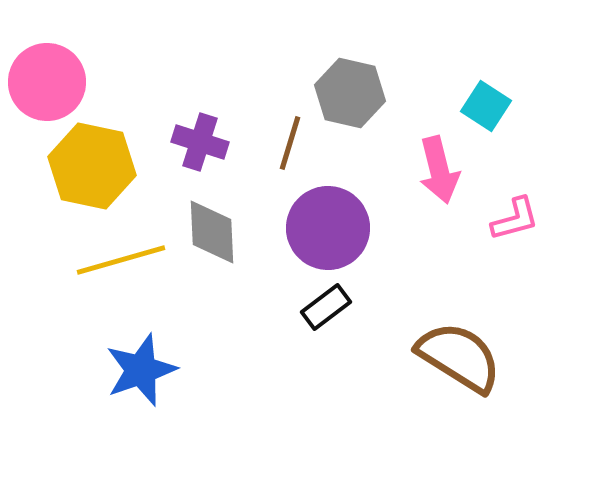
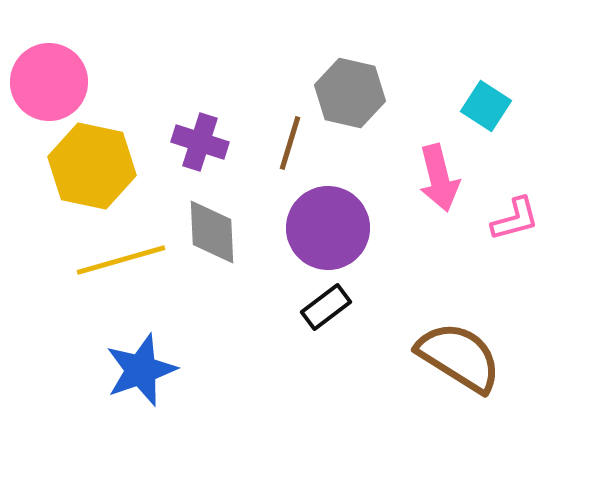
pink circle: moved 2 px right
pink arrow: moved 8 px down
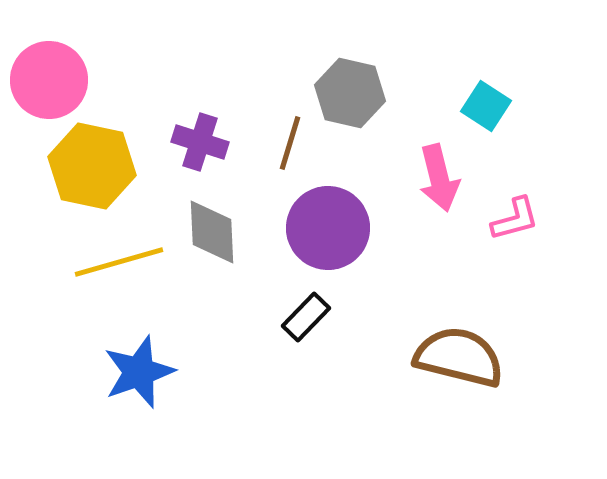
pink circle: moved 2 px up
yellow line: moved 2 px left, 2 px down
black rectangle: moved 20 px left, 10 px down; rotated 9 degrees counterclockwise
brown semicircle: rotated 18 degrees counterclockwise
blue star: moved 2 px left, 2 px down
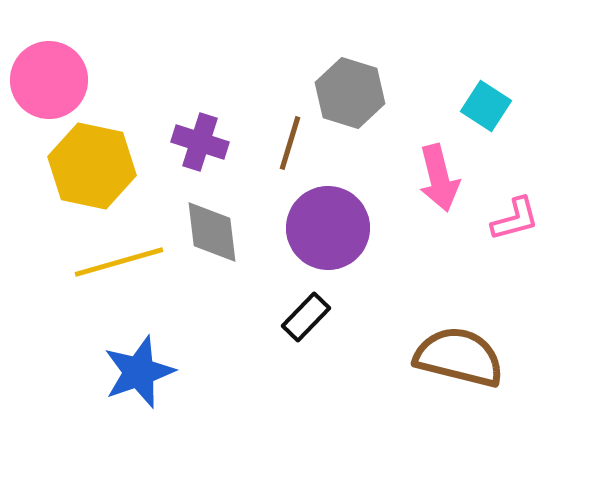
gray hexagon: rotated 4 degrees clockwise
gray diamond: rotated 4 degrees counterclockwise
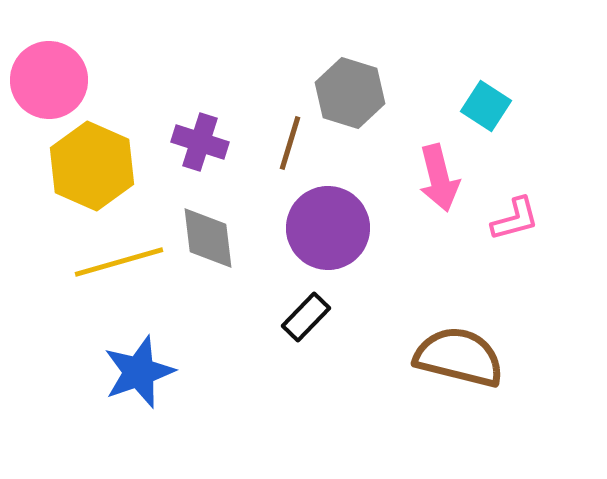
yellow hexagon: rotated 12 degrees clockwise
gray diamond: moved 4 px left, 6 px down
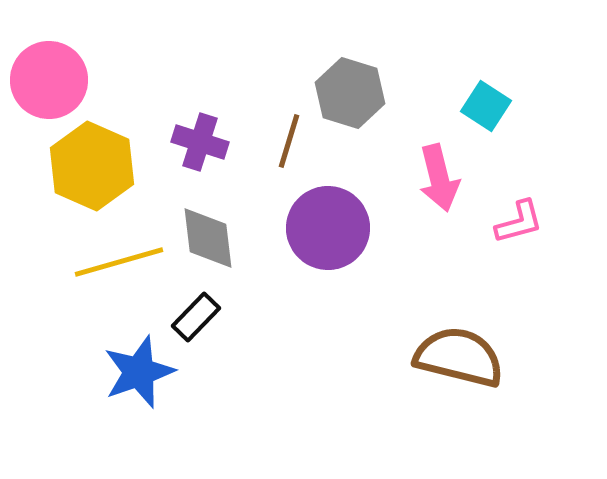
brown line: moved 1 px left, 2 px up
pink L-shape: moved 4 px right, 3 px down
black rectangle: moved 110 px left
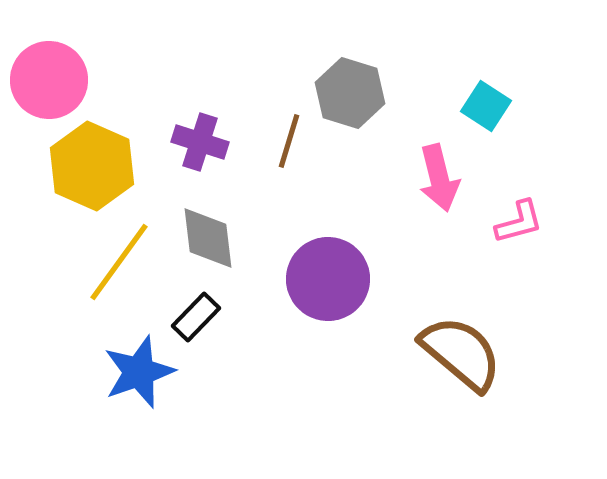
purple circle: moved 51 px down
yellow line: rotated 38 degrees counterclockwise
brown semicircle: moved 2 px right, 4 px up; rotated 26 degrees clockwise
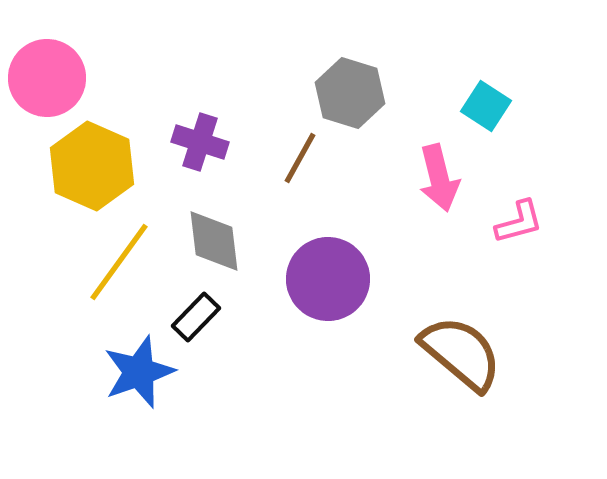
pink circle: moved 2 px left, 2 px up
brown line: moved 11 px right, 17 px down; rotated 12 degrees clockwise
gray diamond: moved 6 px right, 3 px down
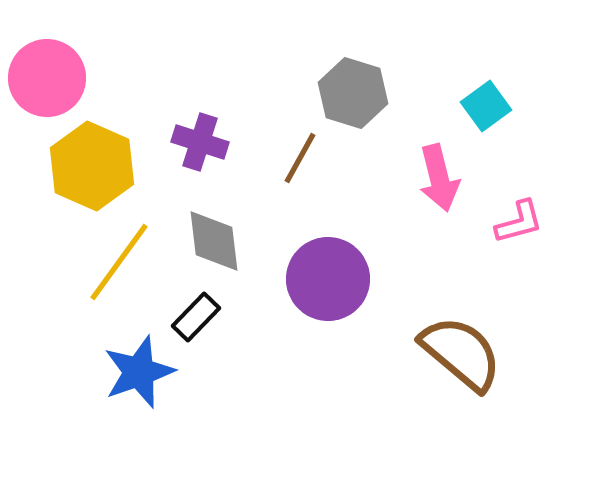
gray hexagon: moved 3 px right
cyan square: rotated 21 degrees clockwise
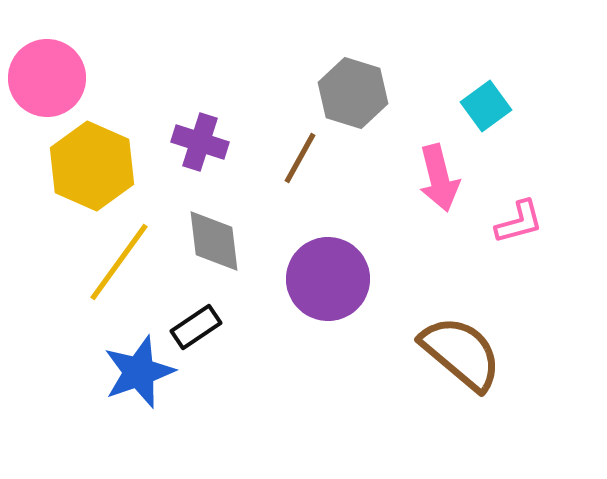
black rectangle: moved 10 px down; rotated 12 degrees clockwise
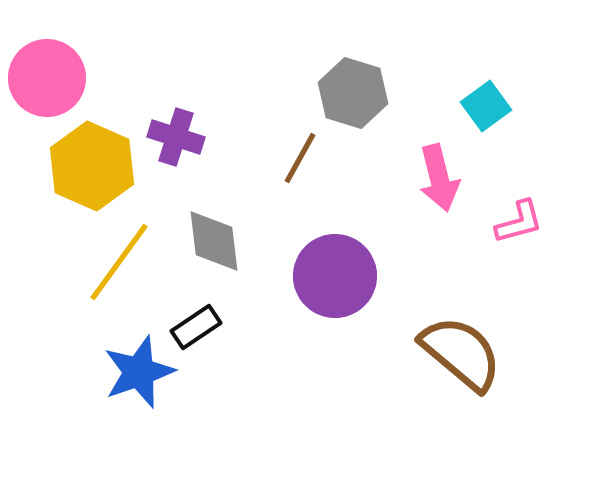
purple cross: moved 24 px left, 5 px up
purple circle: moved 7 px right, 3 px up
